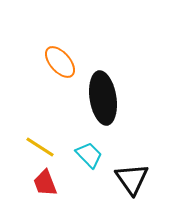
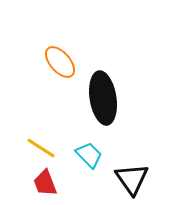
yellow line: moved 1 px right, 1 px down
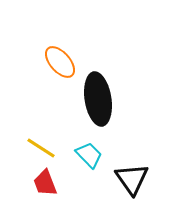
black ellipse: moved 5 px left, 1 px down
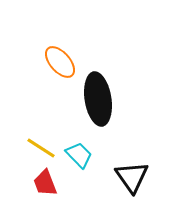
cyan trapezoid: moved 10 px left
black triangle: moved 2 px up
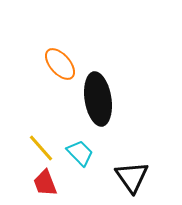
orange ellipse: moved 2 px down
yellow line: rotated 16 degrees clockwise
cyan trapezoid: moved 1 px right, 2 px up
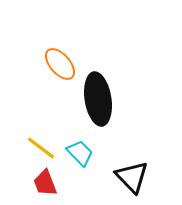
yellow line: rotated 12 degrees counterclockwise
black triangle: rotated 9 degrees counterclockwise
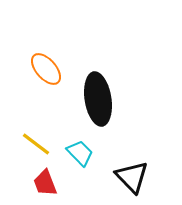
orange ellipse: moved 14 px left, 5 px down
yellow line: moved 5 px left, 4 px up
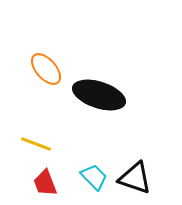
black ellipse: moved 1 px right, 4 px up; rotated 63 degrees counterclockwise
yellow line: rotated 16 degrees counterclockwise
cyan trapezoid: moved 14 px right, 24 px down
black triangle: moved 3 px right, 1 px down; rotated 27 degrees counterclockwise
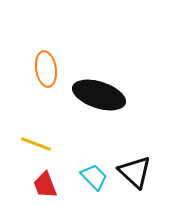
orange ellipse: rotated 32 degrees clockwise
black triangle: moved 6 px up; rotated 24 degrees clockwise
red trapezoid: moved 2 px down
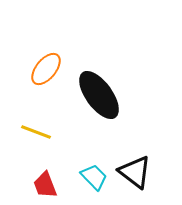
orange ellipse: rotated 48 degrees clockwise
black ellipse: rotated 36 degrees clockwise
yellow line: moved 12 px up
black triangle: rotated 6 degrees counterclockwise
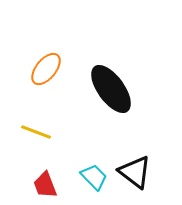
black ellipse: moved 12 px right, 6 px up
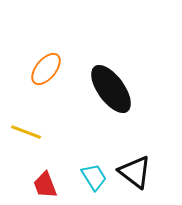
yellow line: moved 10 px left
cyan trapezoid: rotated 12 degrees clockwise
